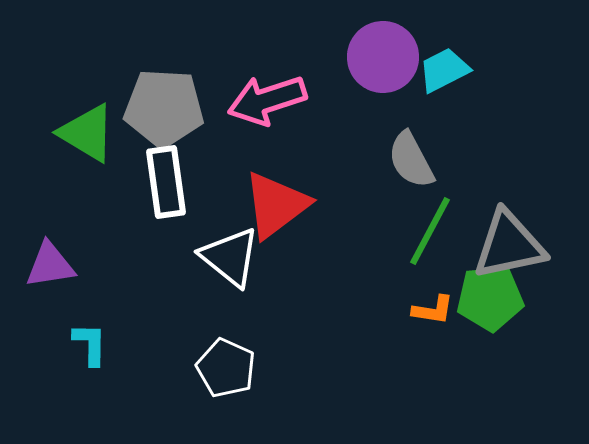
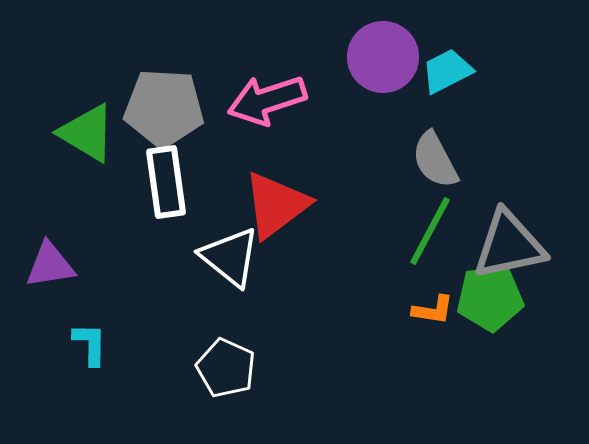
cyan trapezoid: moved 3 px right, 1 px down
gray semicircle: moved 24 px right
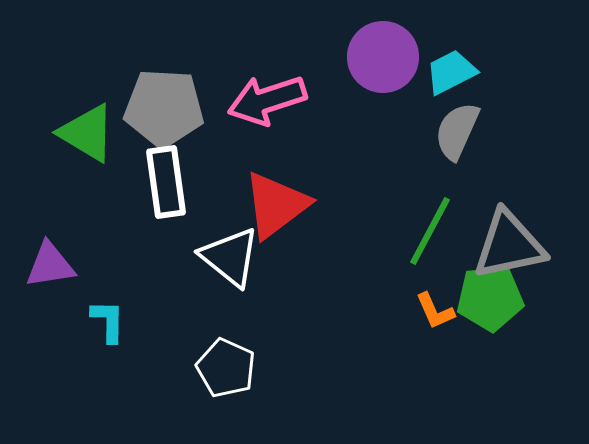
cyan trapezoid: moved 4 px right, 1 px down
gray semicircle: moved 22 px right, 29 px up; rotated 52 degrees clockwise
orange L-shape: moved 2 px right, 1 px down; rotated 57 degrees clockwise
cyan L-shape: moved 18 px right, 23 px up
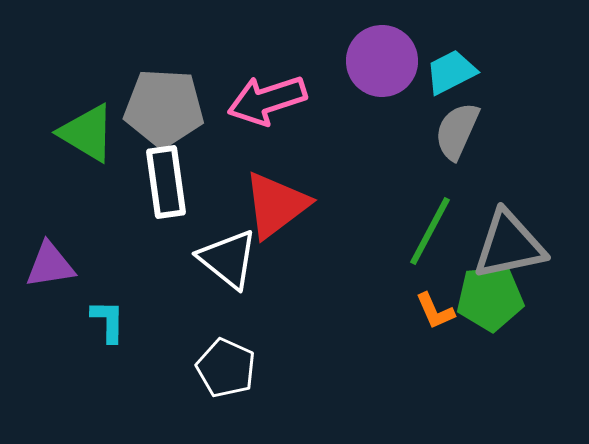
purple circle: moved 1 px left, 4 px down
white triangle: moved 2 px left, 2 px down
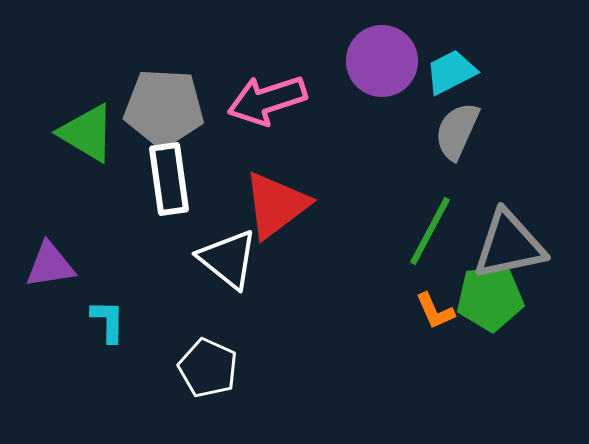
white rectangle: moved 3 px right, 3 px up
white pentagon: moved 18 px left
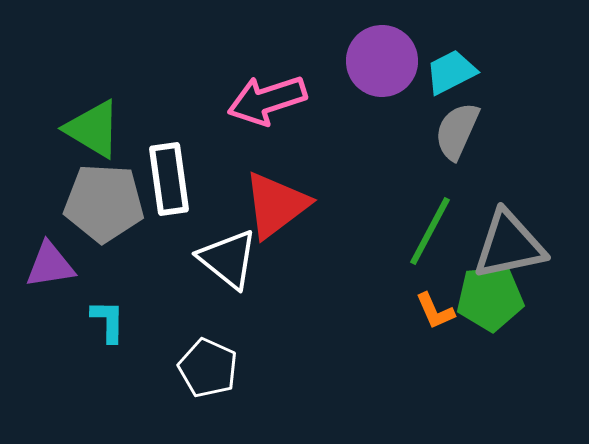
gray pentagon: moved 60 px left, 95 px down
green triangle: moved 6 px right, 4 px up
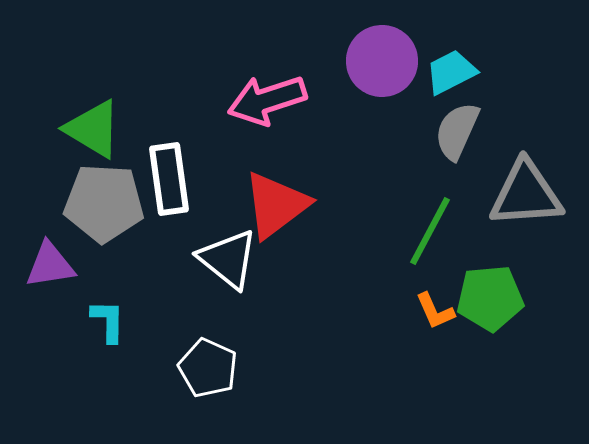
gray triangle: moved 17 px right, 51 px up; rotated 8 degrees clockwise
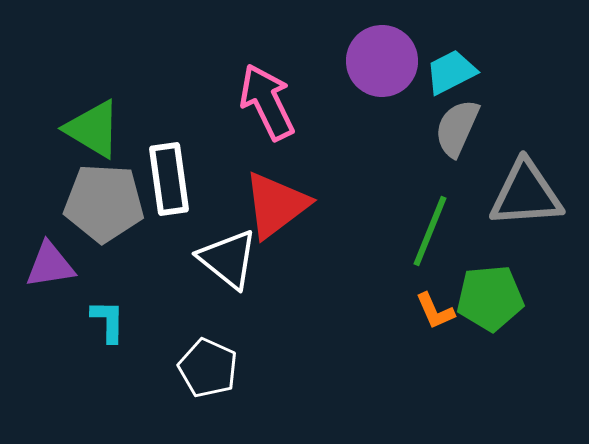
pink arrow: moved 2 px down; rotated 82 degrees clockwise
gray semicircle: moved 3 px up
green line: rotated 6 degrees counterclockwise
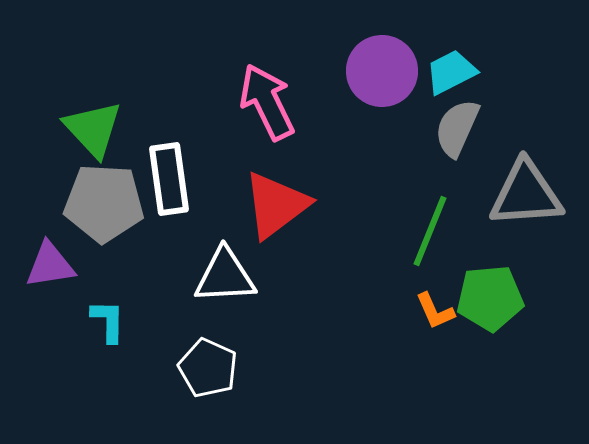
purple circle: moved 10 px down
green triangle: rotated 16 degrees clockwise
white triangle: moved 3 px left, 17 px down; rotated 42 degrees counterclockwise
